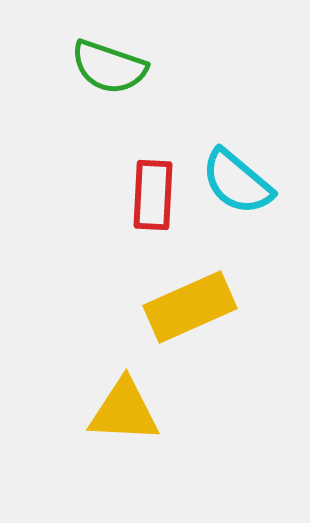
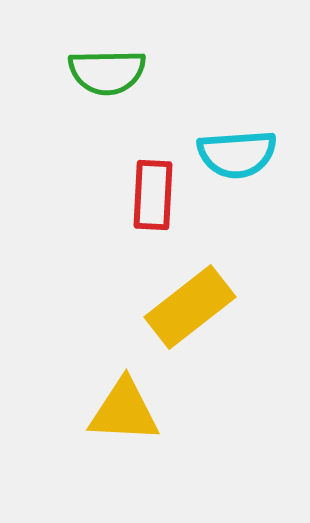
green semicircle: moved 2 px left, 5 px down; rotated 20 degrees counterclockwise
cyan semicircle: moved 28 px up; rotated 44 degrees counterclockwise
yellow rectangle: rotated 14 degrees counterclockwise
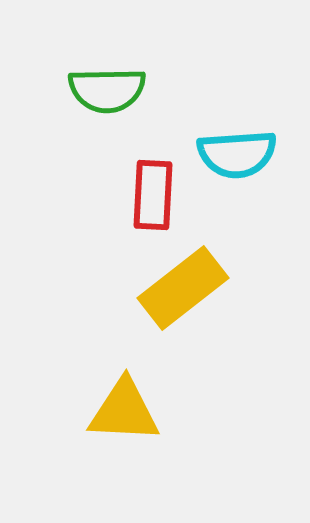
green semicircle: moved 18 px down
yellow rectangle: moved 7 px left, 19 px up
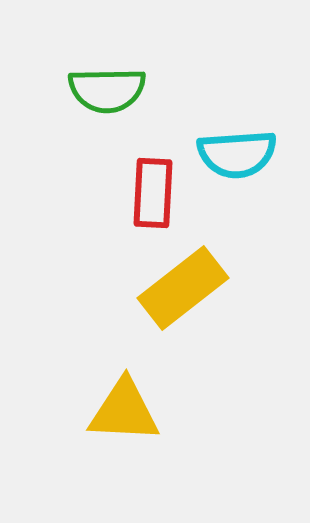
red rectangle: moved 2 px up
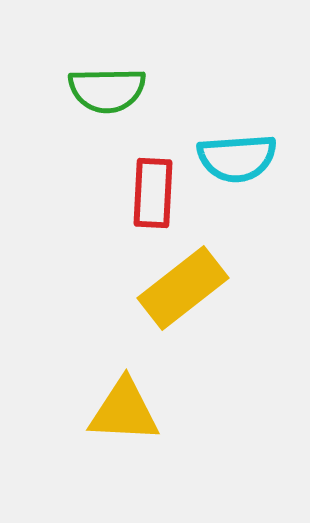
cyan semicircle: moved 4 px down
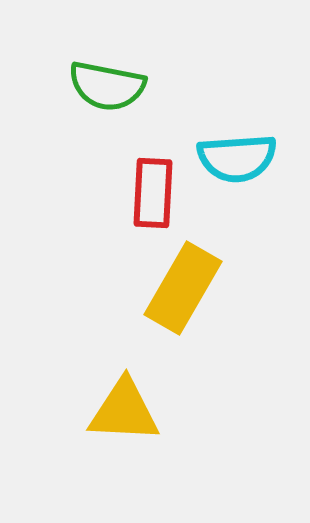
green semicircle: moved 4 px up; rotated 12 degrees clockwise
yellow rectangle: rotated 22 degrees counterclockwise
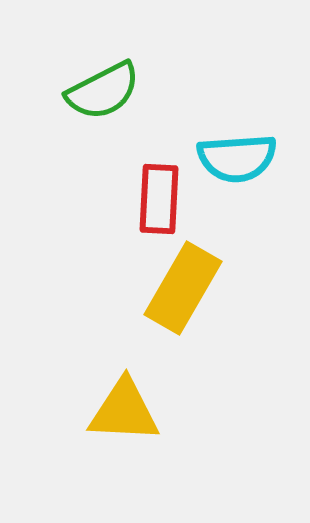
green semicircle: moved 4 px left, 5 px down; rotated 38 degrees counterclockwise
red rectangle: moved 6 px right, 6 px down
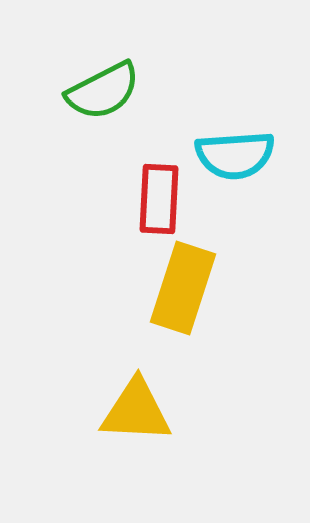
cyan semicircle: moved 2 px left, 3 px up
yellow rectangle: rotated 12 degrees counterclockwise
yellow triangle: moved 12 px right
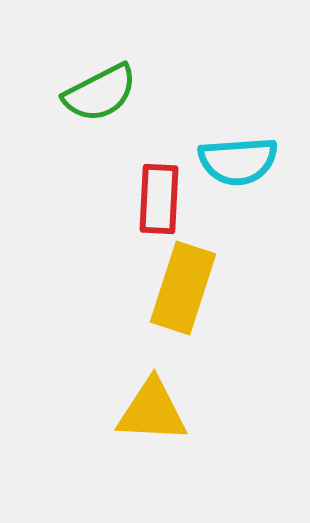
green semicircle: moved 3 px left, 2 px down
cyan semicircle: moved 3 px right, 6 px down
yellow triangle: moved 16 px right
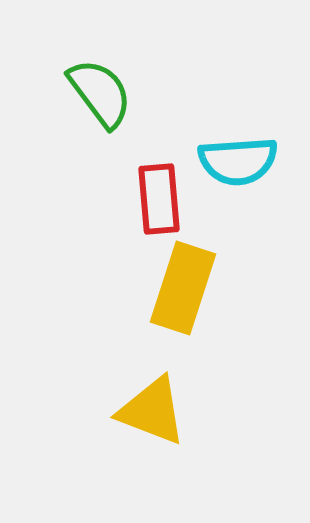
green semicircle: rotated 100 degrees counterclockwise
red rectangle: rotated 8 degrees counterclockwise
yellow triangle: rotated 18 degrees clockwise
